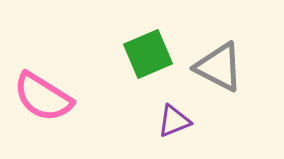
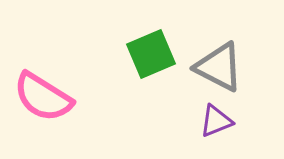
green square: moved 3 px right
purple triangle: moved 42 px right
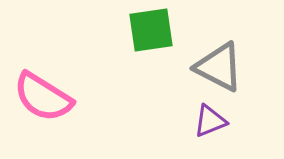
green square: moved 24 px up; rotated 15 degrees clockwise
purple triangle: moved 6 px left
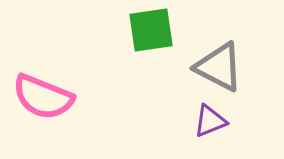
pink semicircle: rotated 10 degrees counterclockwise
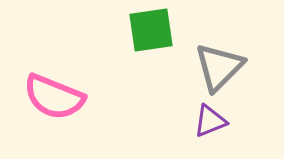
gray triangle: rotated 48 degrees clockwise
pink semicircle: moved 11 px right
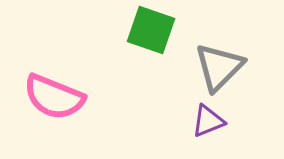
green square: rotated 27 degrees clockwise
purple triangle: moved 2 px left
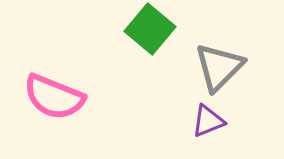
green square: moved 1 px left, 1 px up; rotated 21 degrees clockwise
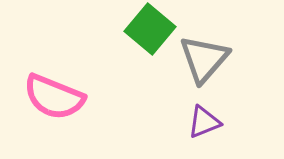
gray triangle: moved 15 px left, 8 px up; rotated 4 degrees counterclockwise
purple triangle: moved 4 px left, 1 px down
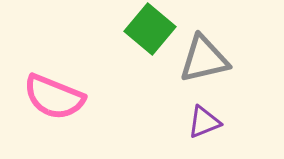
gray triangle: rotated 36 degrees clockwise
